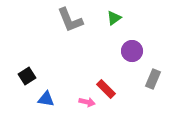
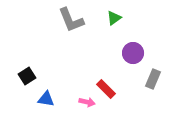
gray L-shape: moved 1 px right
purple circle: moved 1 px right, 2 px down
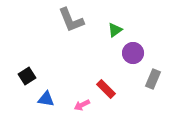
green triangle: moved 1 px right, 12 px down
pink arrow: moved 5 px left, 3 px down; rotated 140 degrees clockwise
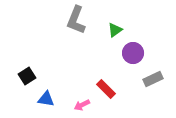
gray L-shape: moved 5 px right; rotated 44 degrees clockwise
gray rectangle: rotated 42 degrees clockwise
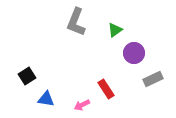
gray L-shape: moved 2 px down
purple circle: moved 1 px right
red rectangle: rotated 12 degrees clockwise
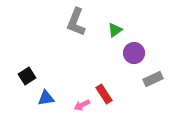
red rectangle: moved 2 px left, 5 px down
blue triangle: moved 1 px up; rotated 18 degrees counterclockwise
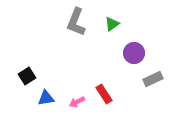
green triangle: moved 3 px left, 6 px up
pink arrow: moved 5 px left, 3 px up
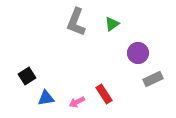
purple circle: moved 4 px right
